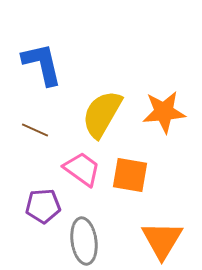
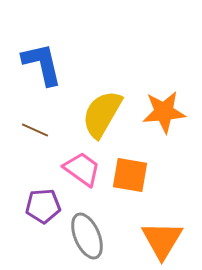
gray ellipse: moved 3 px right, 5 px up; rotated 15 degrees counterclockwise
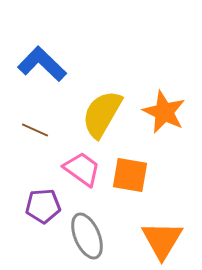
blue L-shape: rotated 33 degrees counterclockwise
orange star: rotated 30 degrees clockwise
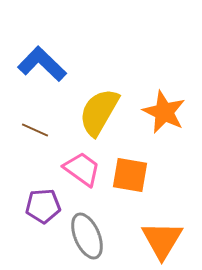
yellow semicircle: moved 3 px left, 2 px up
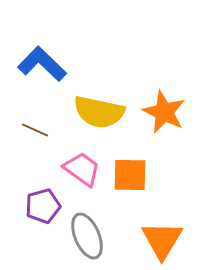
yellow semicircle: rotated 108 degrees counterclockwise
orange square: rotated 9 degrees counterclockwise
purple pentagon: rotated 12 degrees counterclockwise
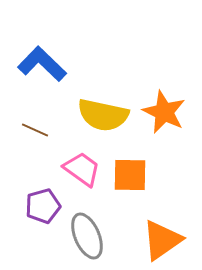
yellow semicircle: moved 4 px right, 3 px down
orange triangle: rotated 24 degrees clockwise
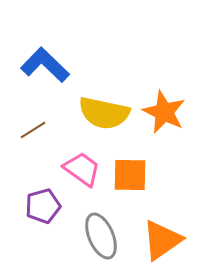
blue L-shape: moved 3 px right, 1 px down
yellow semicircle: moved 1 px right, 2 px up
brown line: moved 2 px left; rotated 56 degrees counterclockwise
gray ellipse: moved 14 px right
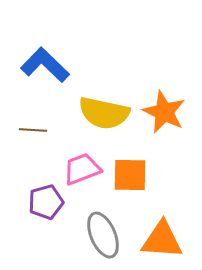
brown line: rotated 36 degrees clockwise
pink trapezoid: rotated 57 degrees counterclockwise
purple pentagon: moved 3 px right, 4 px up
gray ellipse: moved 2 px right, 1 px up
orange triangle: rotated 39 degrees clockwise
